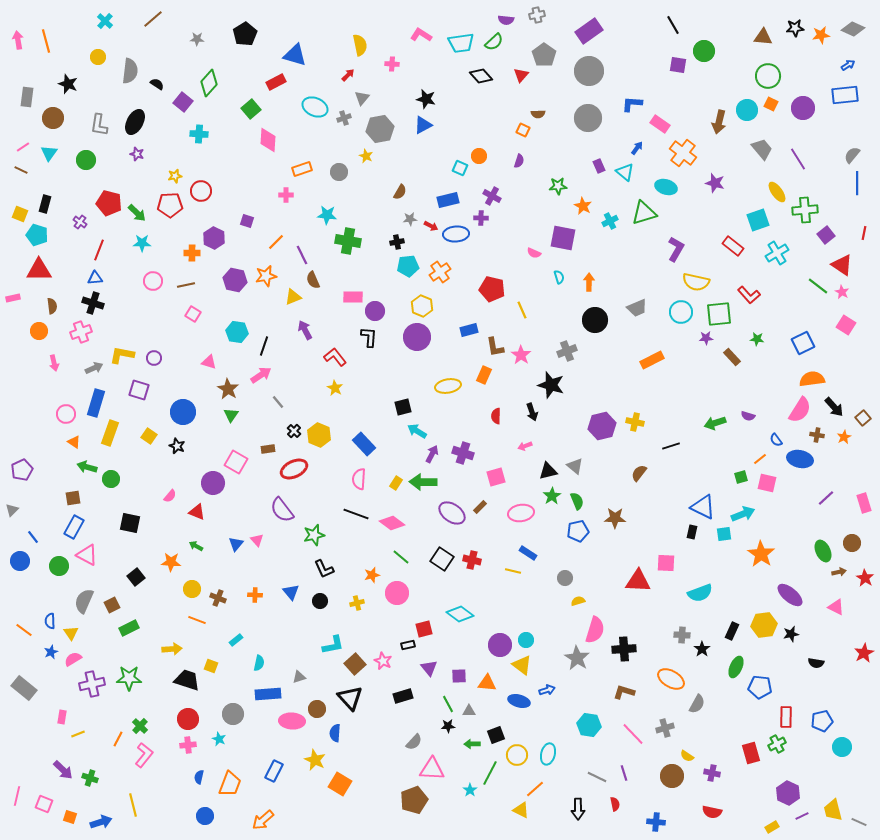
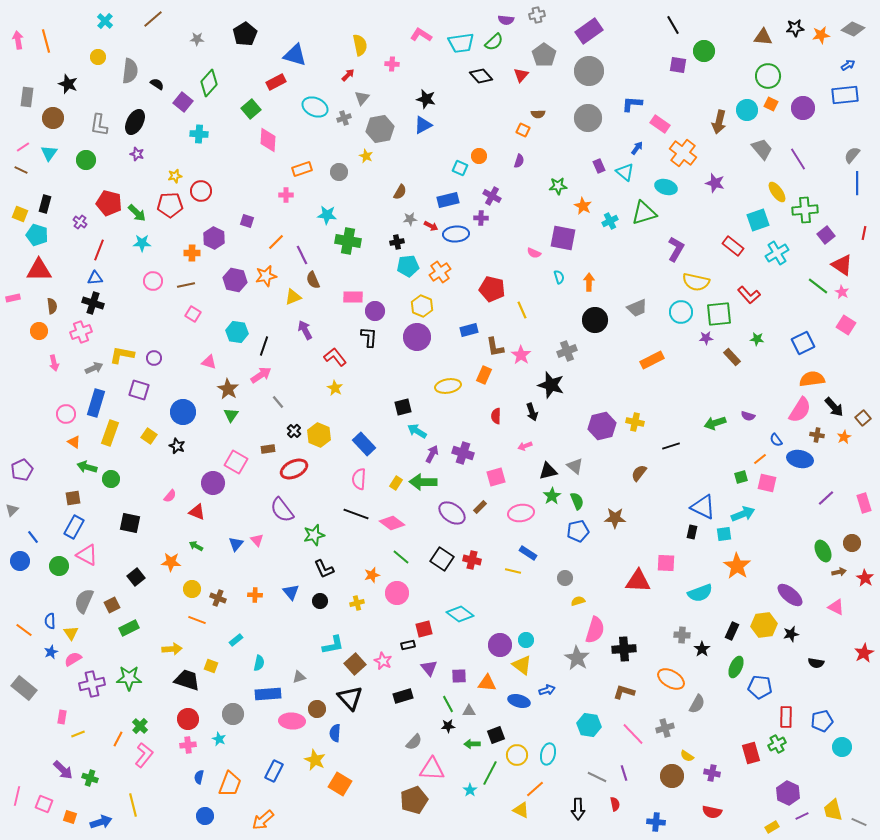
orange star at (761, 554): moved 24 px left, 12 px down
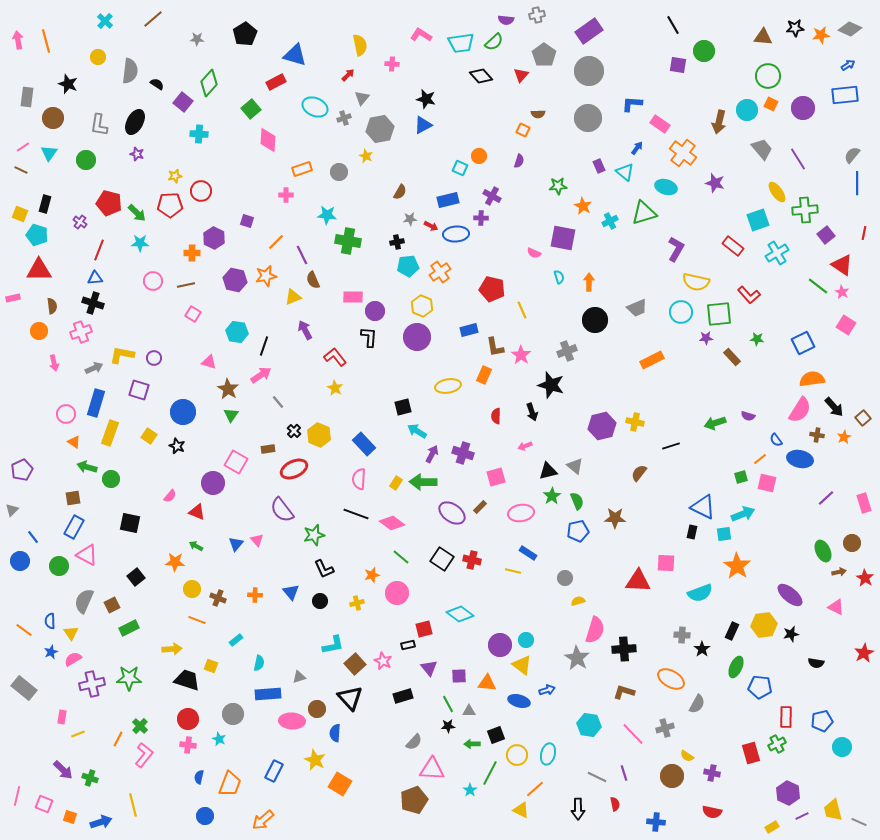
gray diamond at (853, 29): moved 3 px left
cyan star at (142, 243): moved 2 px left
orange star at (171, 562): moved 4 px right
pink cross at (188, 745): rotated 14 degrees clockwise
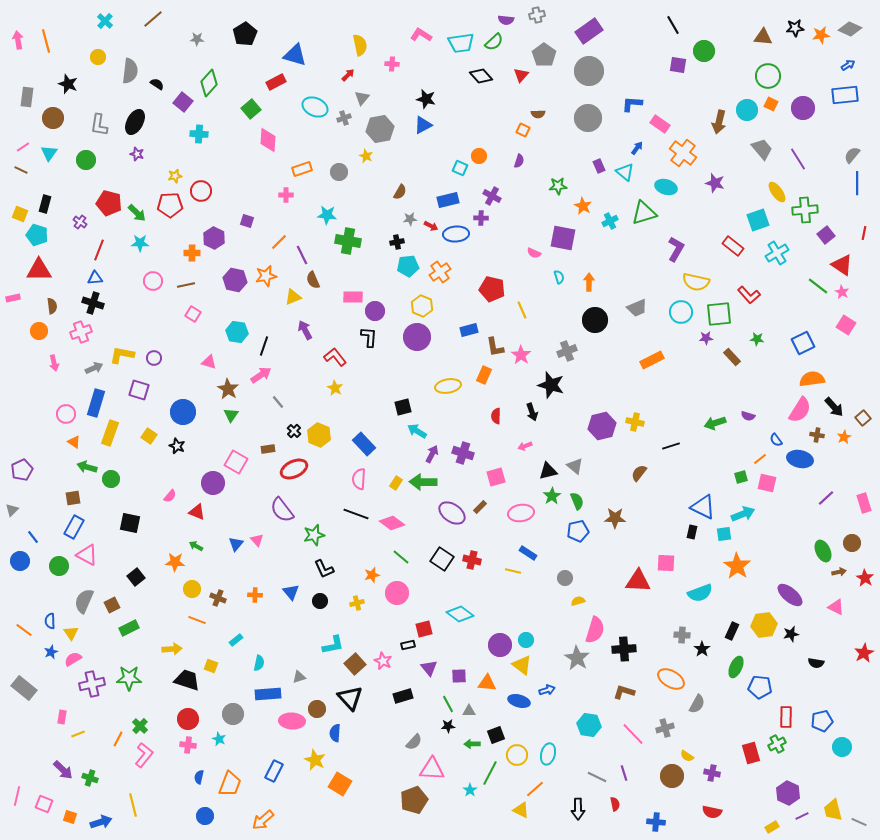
orange line at (276, 242): moved 3 px right
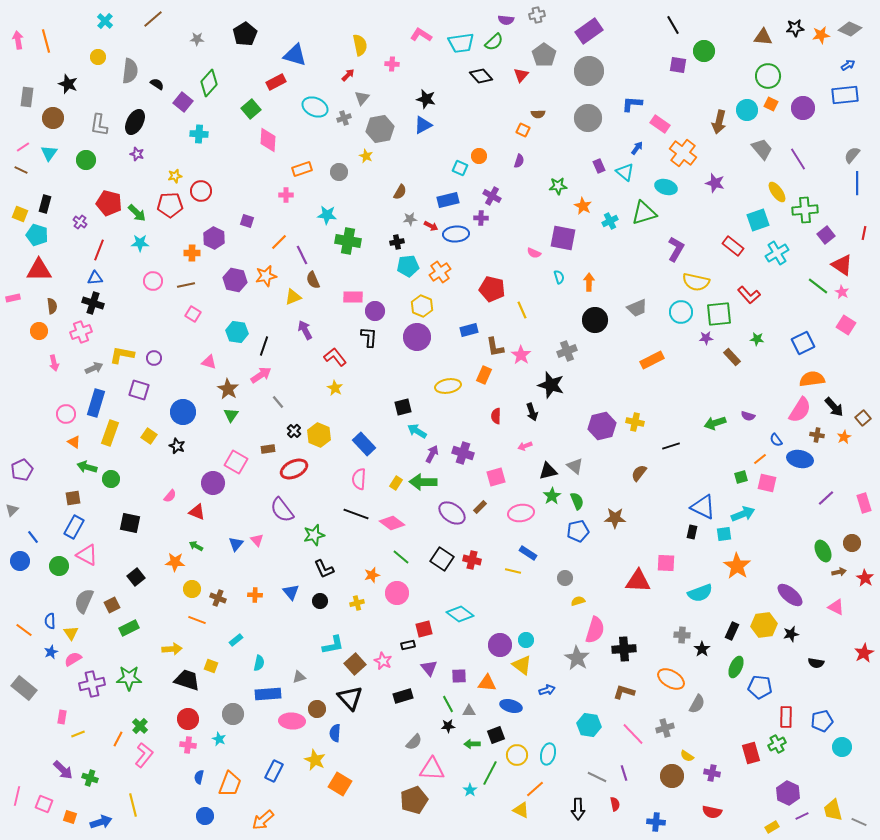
blue ellipse at (519, 701): moved 8 px left, 5 px down
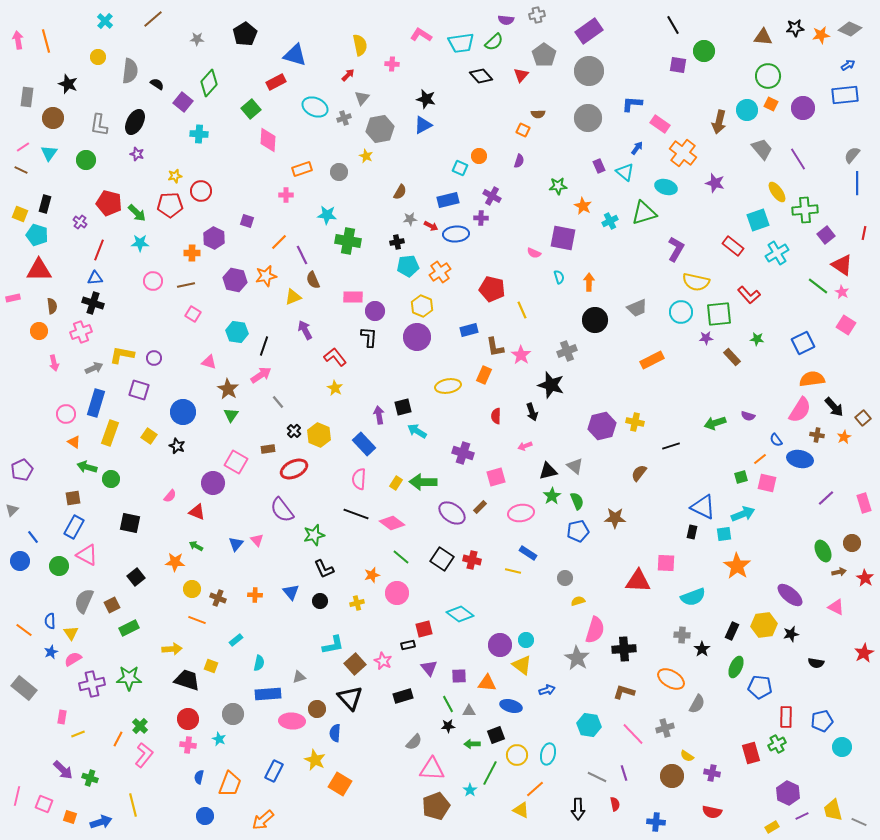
purple arrow at (432, 454): moved 53 px left, 39 px up; rotated 36 degrees counterclockwise
cyan semicircle at (700, 593): moved 7 px left, 4 px down
brown pentagon at (414, 800): moved 22 px right, 6 px down
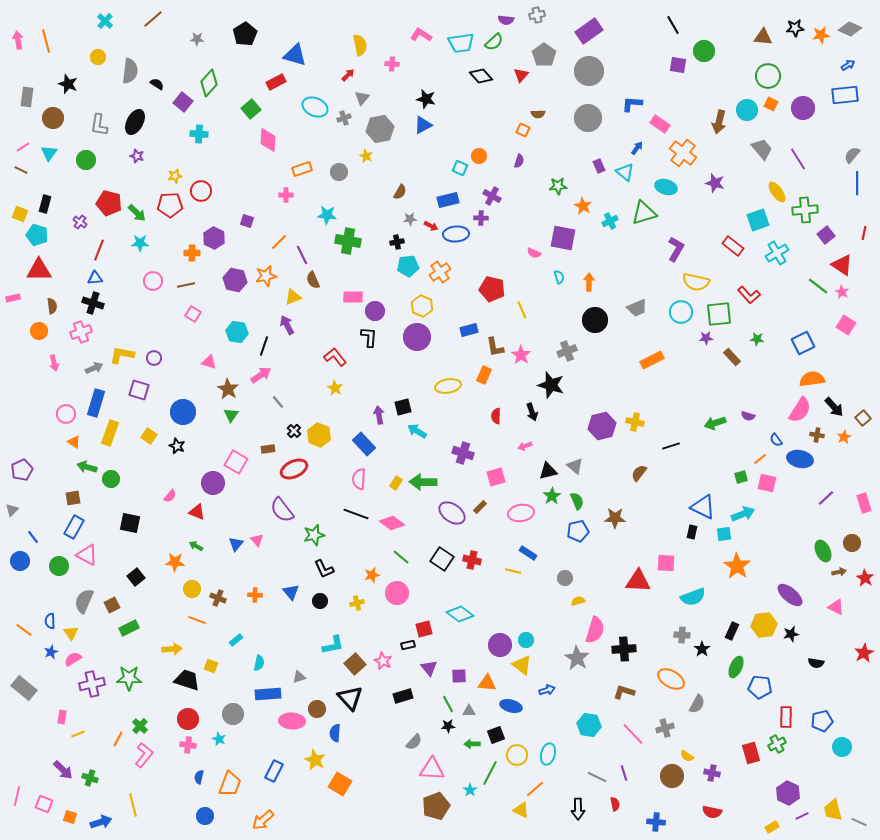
purple star at (137, 154): moved 2 px down
purple arrow at (305, 330): moved 18 px left, 5 px up
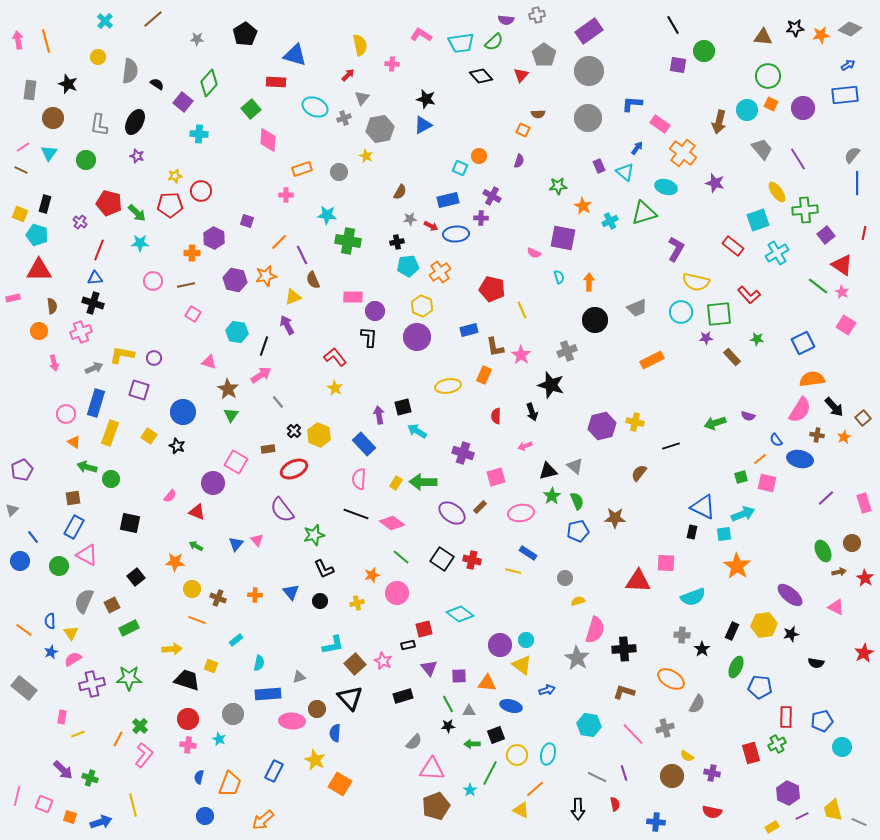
red rectangle at (276, 82): rotated 30 degrees clockwise
gray rectangle at (27, 97): moved 3 px right, 7 px up
